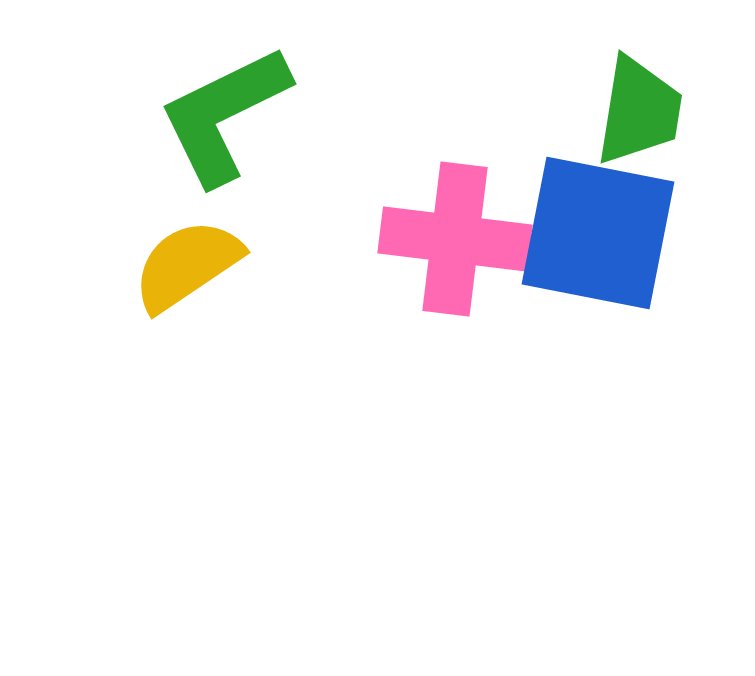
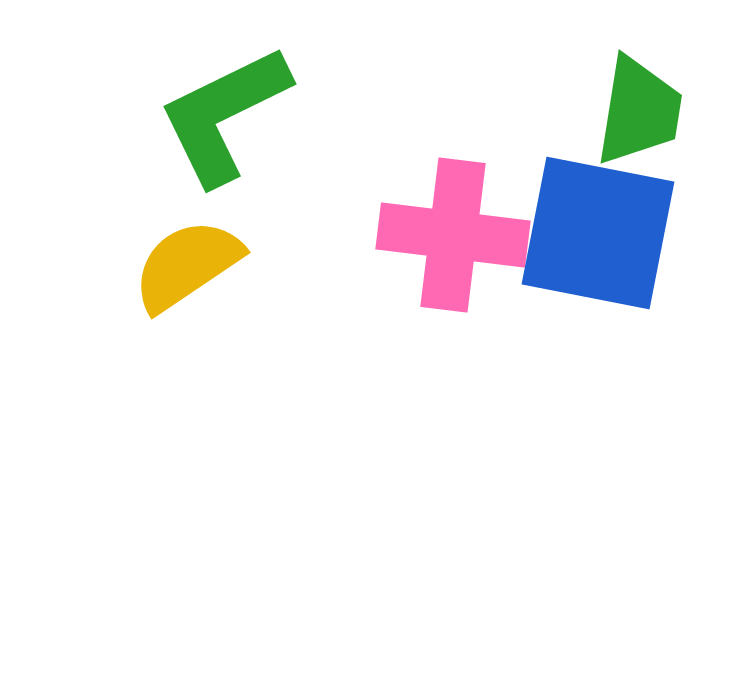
pink cross: moved 2 px left, 4 px up
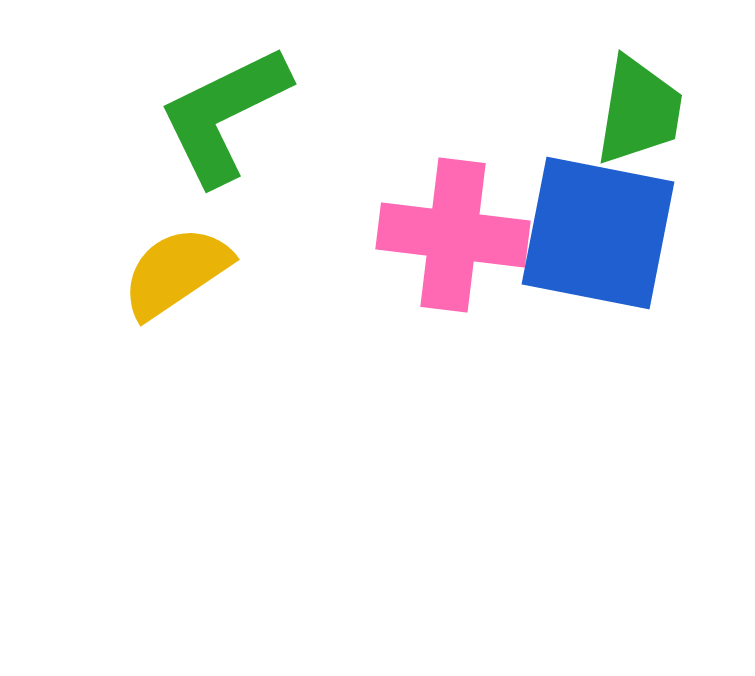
yellow semicircle: moved 11 px left, 7 px down
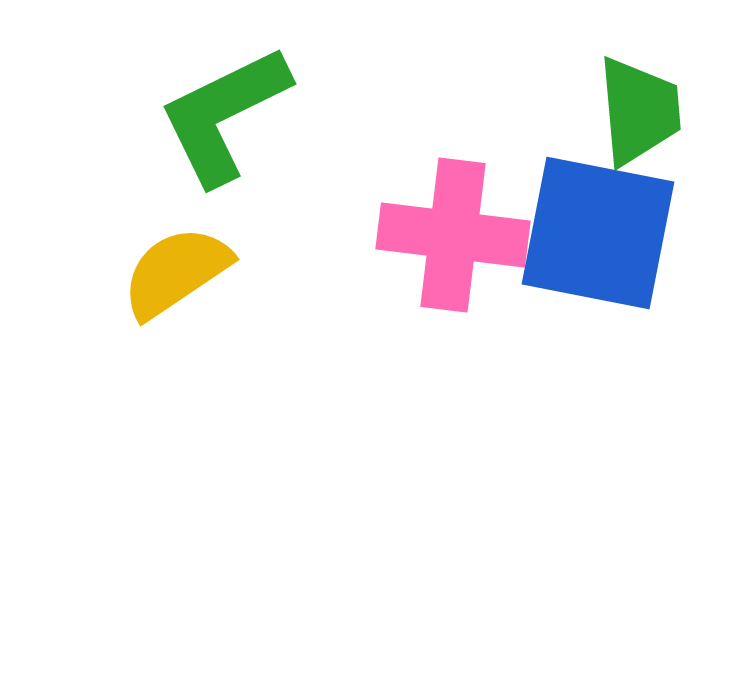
green trapezoid: rotated 14 degrees counterclockwise
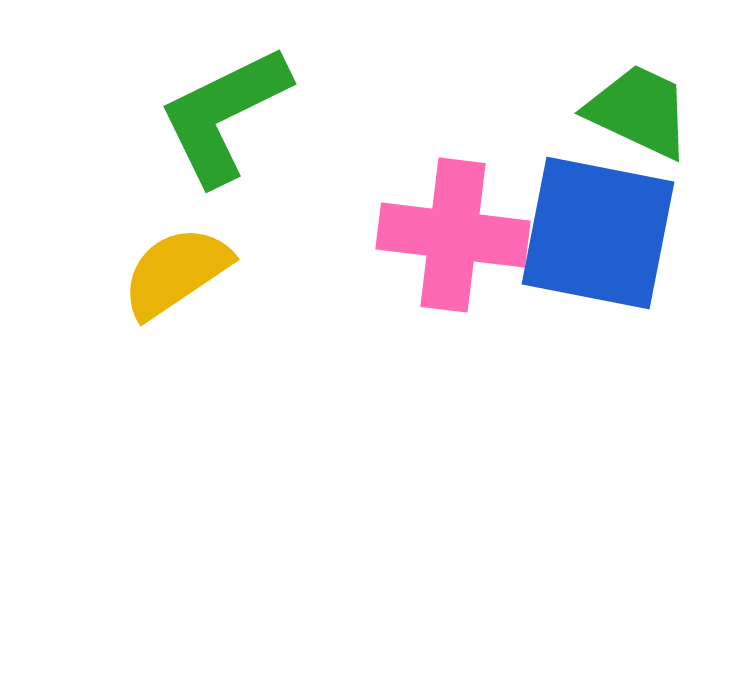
green trapezoid: rotated 60 degrees counterclockwise
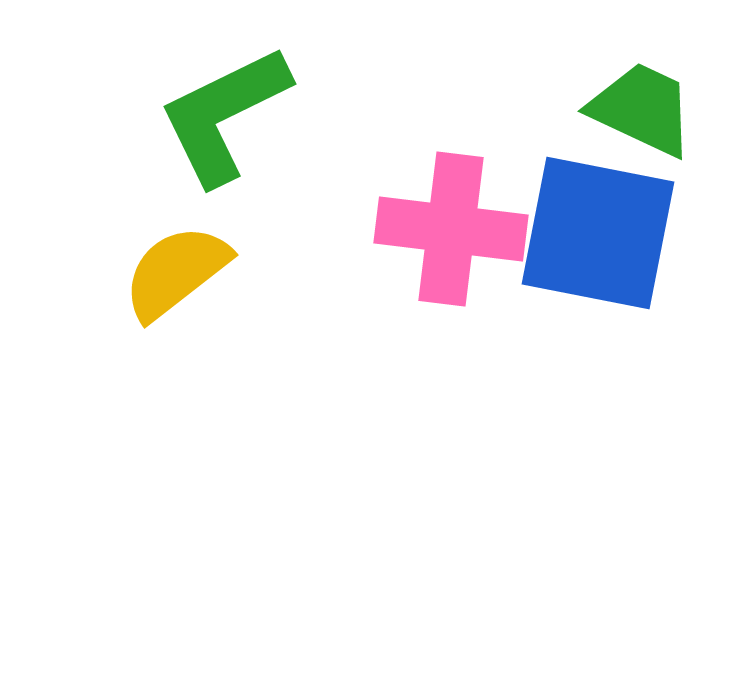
green trapezoid: moved 3 px right, 2 px up
pink cross: moved 2 px left, 6 px up
yellow semicircle: rotated 4 degrees counterclockwise
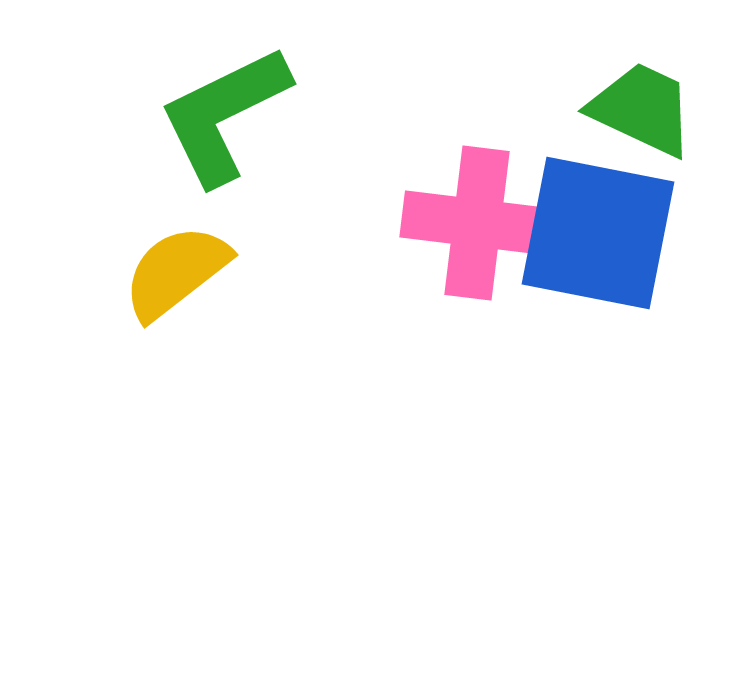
pink cross: moved 26 px right, 6 px up
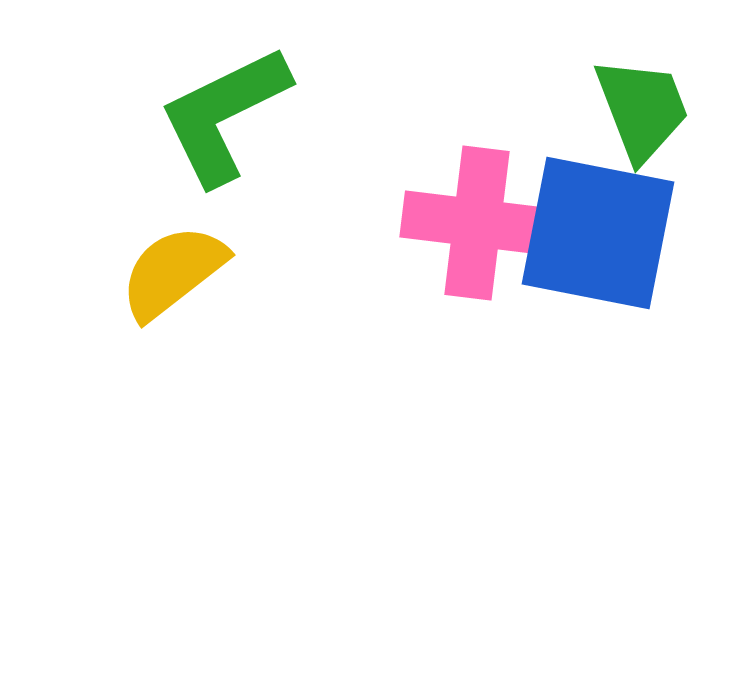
green trapezoid: rotated 44 degrees clockwise
yellow semicircle: moved 3 px left
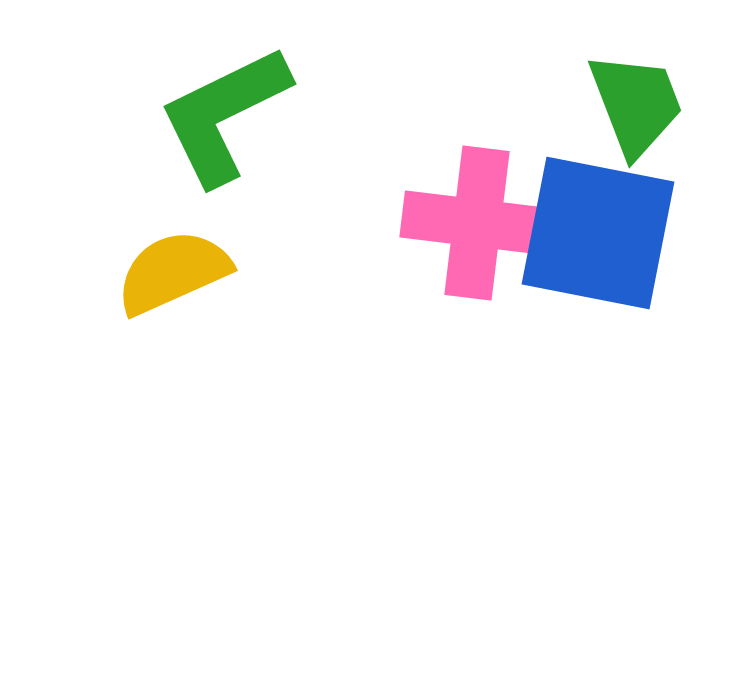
green trapezoid: moved 6 px left, 5 px up
yellow semicircle: rotated 14 degrees clockwise
